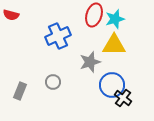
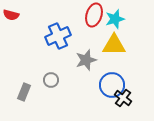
gray star: moved 4 px left, 2 px up
gray circle: moved 2 px left, 2 px up
gray rectangle: moved 4 px right, 1 px down
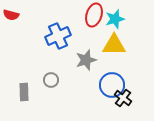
gray rectangle: rotated 24 degrees counterclockwise
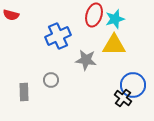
gray star: rotated 25 degrees clockwise
blue circle: moved 21 px right
